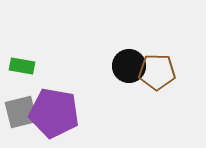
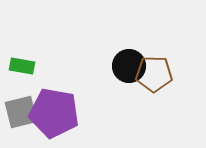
brown pentagon: moved 3 px left, 2 px down
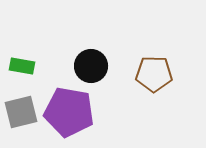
black circle: moved 38 px left
purple pentagon: moved 15 px right, 1 px up
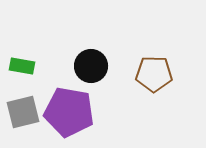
gray square: moved 2 px right
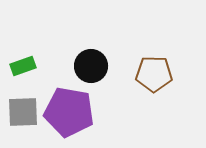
green rectangle: moved 1 px right; rotated 30 degrees counterclockwise
gray square: rotated 12 degrees clockwise
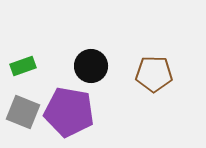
gray square: rotated 24 degrees clockwise
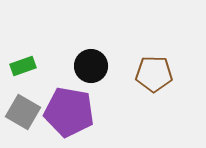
gray square: rotated 8 degrees clockwise
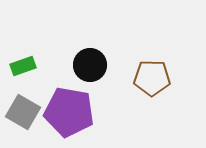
black circle: moved 1 px left, 1 px up
brown pentagon: moved 2 px left, 4 px down
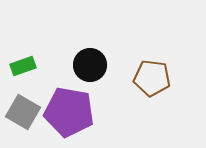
brown pentagon: rotated 6 degrees clockwise
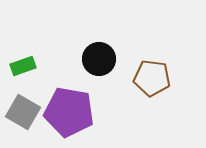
black circle: moved 9 px right, 6 px up
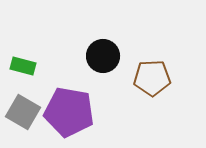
black circle: moved 4 px right, 3 px up
green rectangle: rotated 35 degrees clockwise
brown pentagon: rotated 9 degrees counterclockwise
